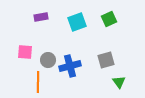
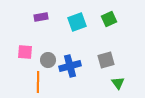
green triangle: moved 1 px left, 1 px down
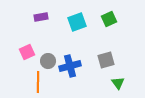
pink square: moved 2 px right; rotated 28 degrees counterclockwise
gray circle: moved 1 px down
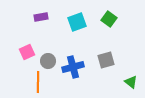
green square: rotated 28 degrees counterclockwise
blue cross: moved 3 px right, 1 px down
green triangle: moved 13 px right, 1 px up; rotated 16 degrees counterclockwise
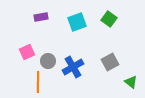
gray square: moved 4 px right, 2 px down; rotated 12 degrees counterclockwise
blue cross: rotated 15 degrees counterclockwise
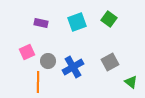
purple rectangle: moved 6 px down; rotated 24 degrees clockwise
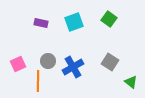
cyan square: moved 3 px left
pink square: moved 9 px left, 12 px down
gray square: rotated 30 degrees counterclockwise
orange line: moved 1 px up
